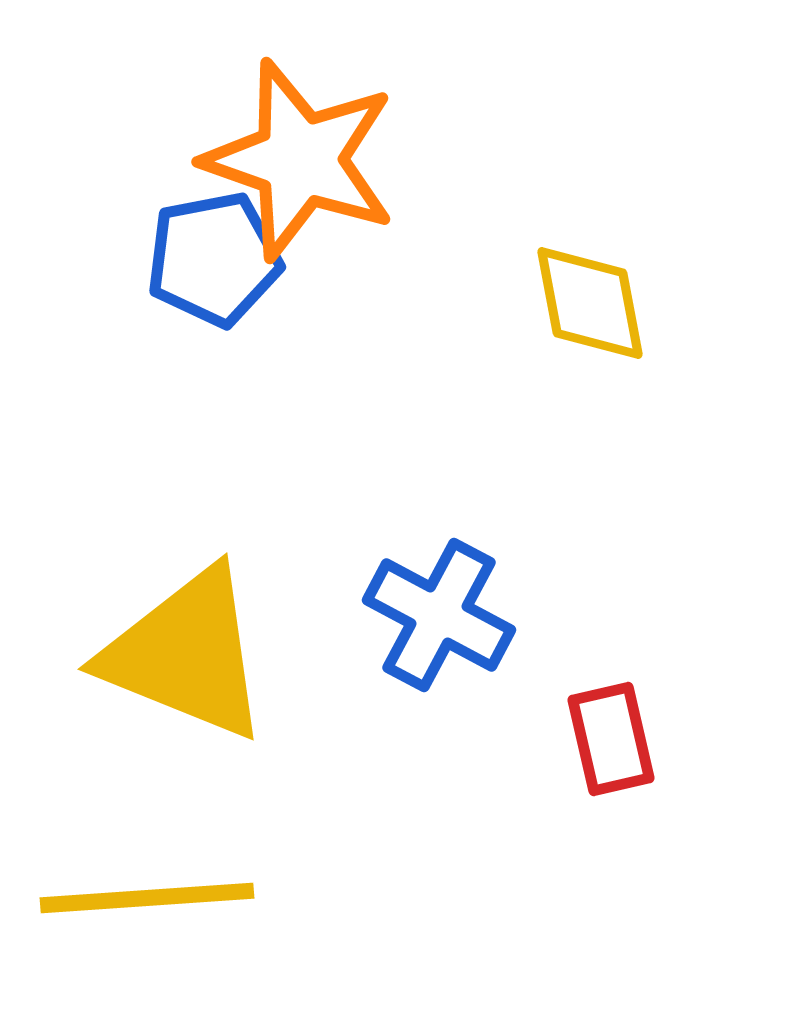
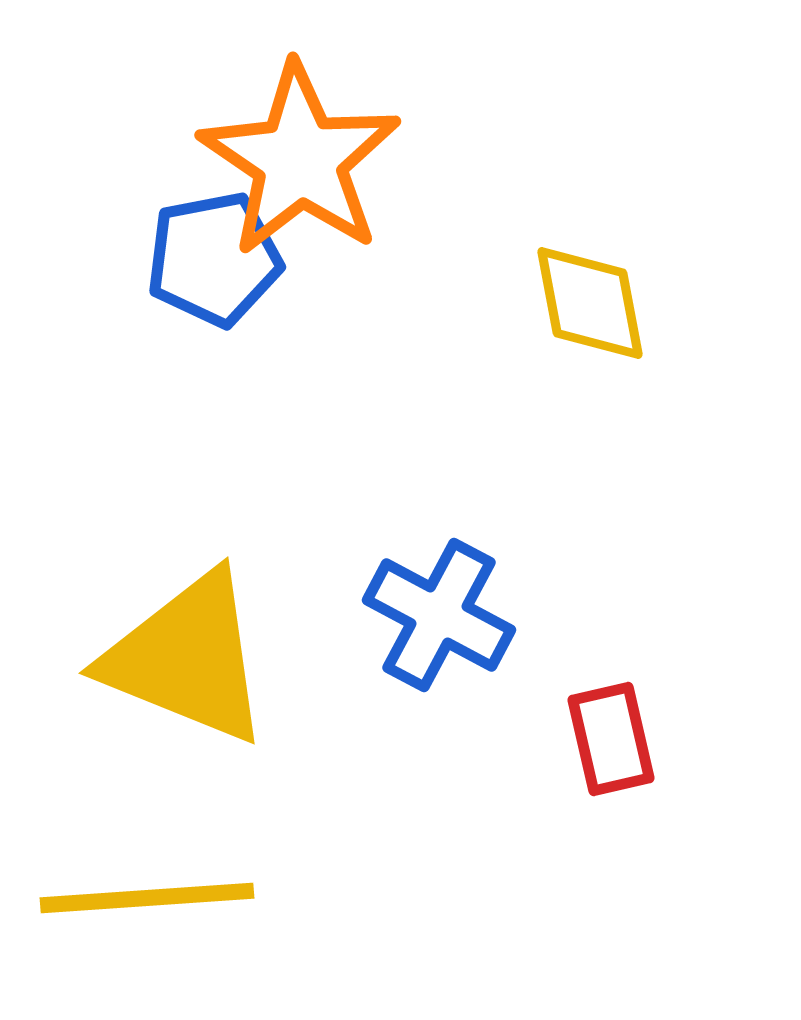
orange star: rotated 15 degrees clockwise
yellow triangle: moved 1 px right, 4 px down
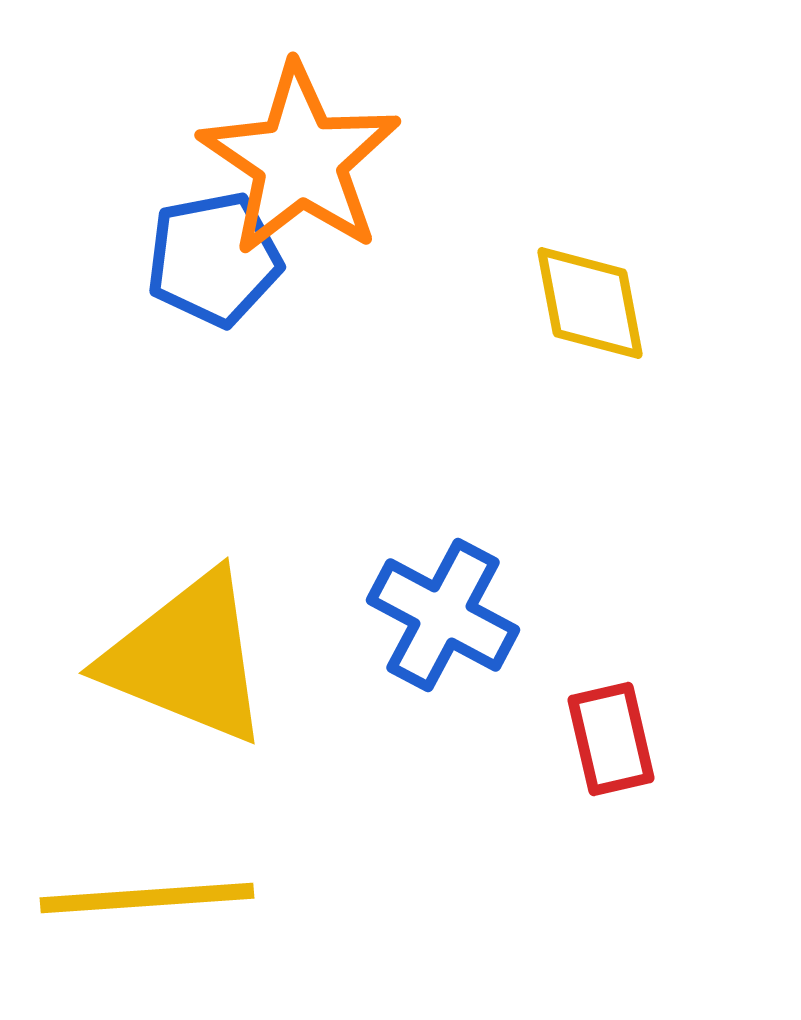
blue cross: moved 4 px right
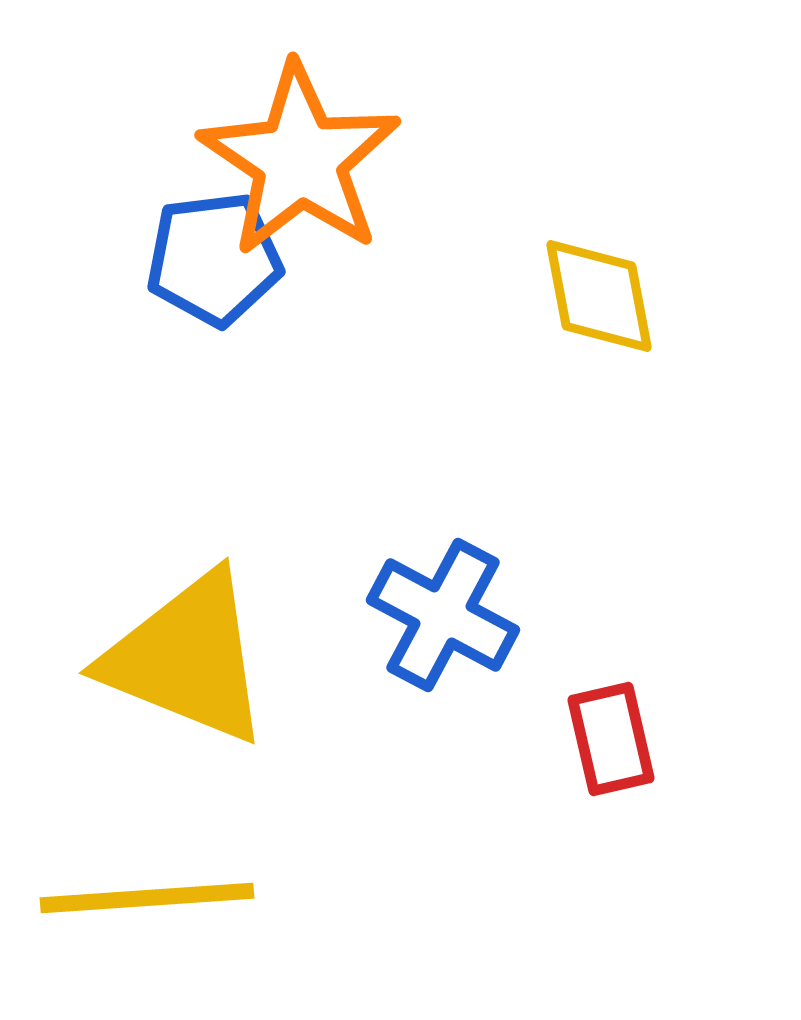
blue pentagon: rotated 4 degrees clockwise
yellow diamond: moved 9 px right, 7 px up
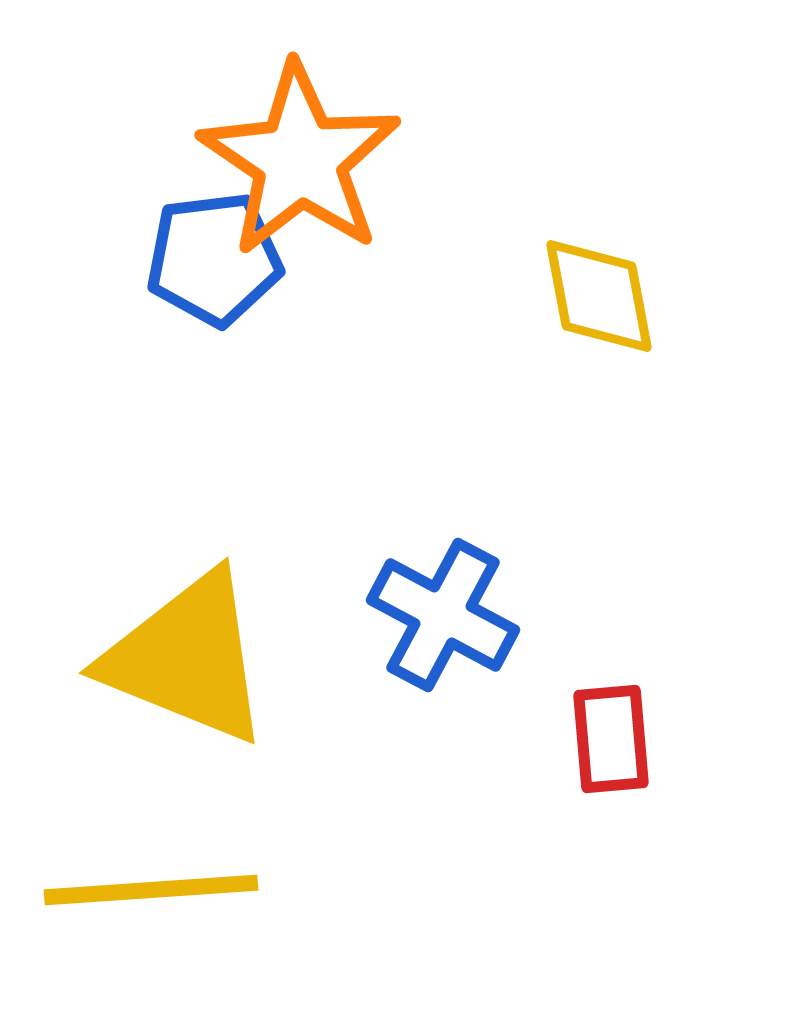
red rectangle: rotated 8 degrees clockwise
yellow line: moved 4 px right, 8 px up
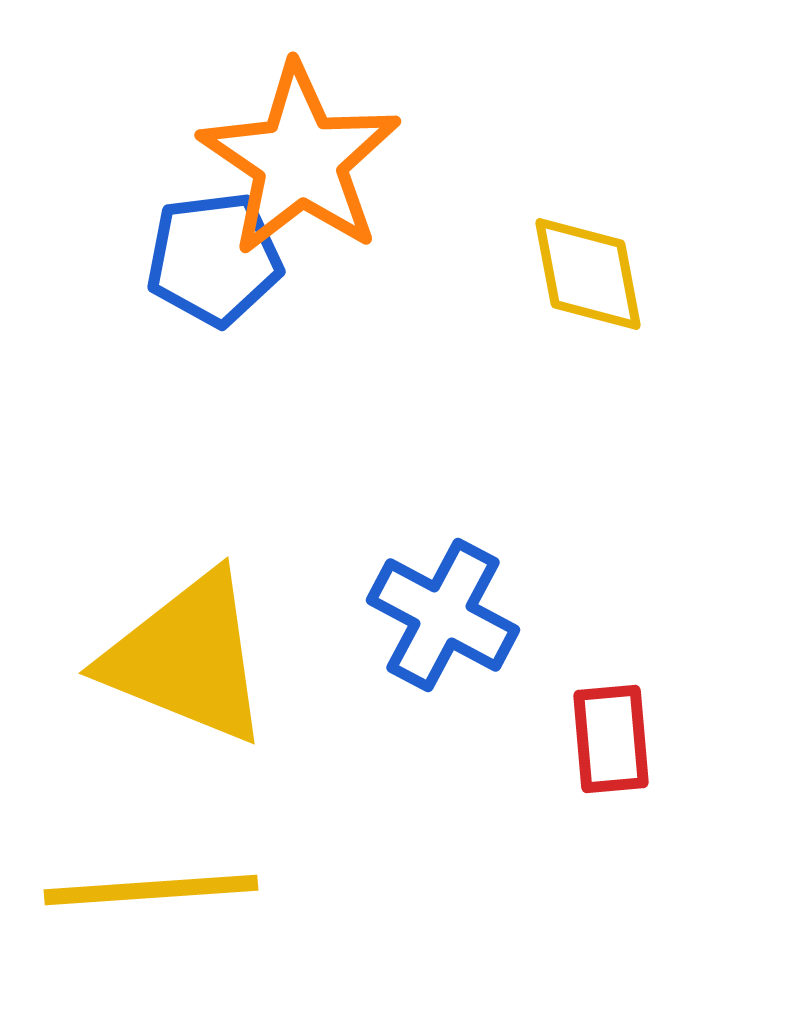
yellow diamond: moved 11 px left, 22 px up
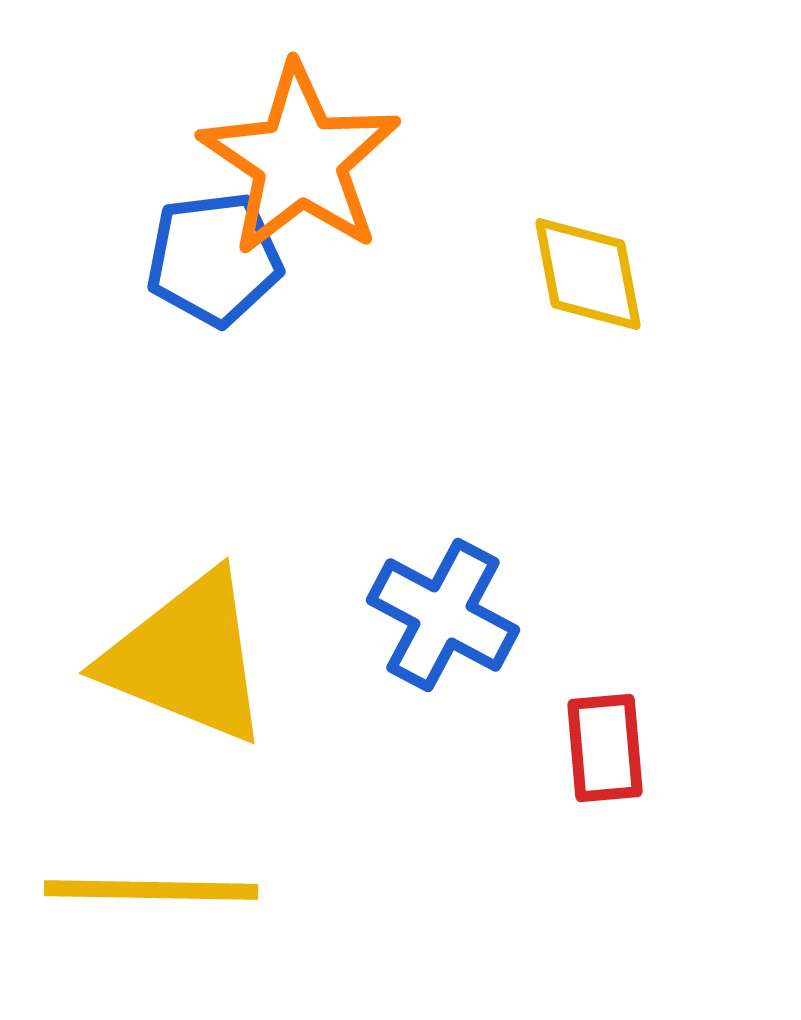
red rectangle: moved 6 px left, 9 px down
yellow line: rotated 5 degrees clockwise
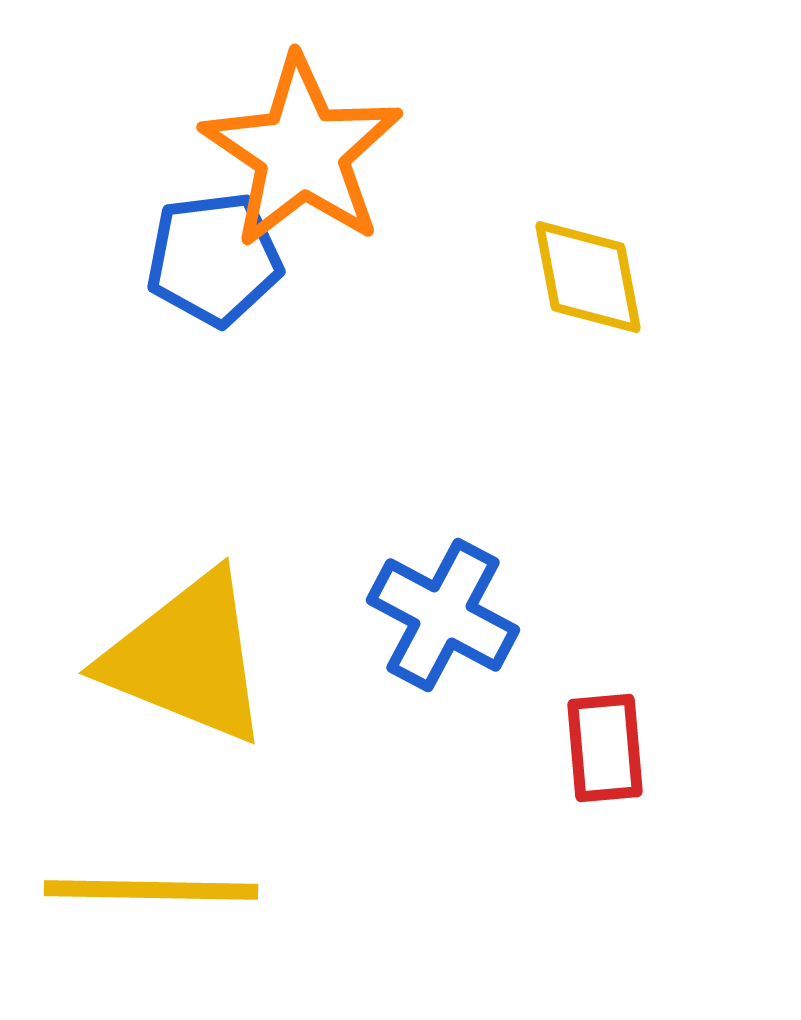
orange star: moved 2 px right, 8 px up
yellow diamond: moved 3 px down
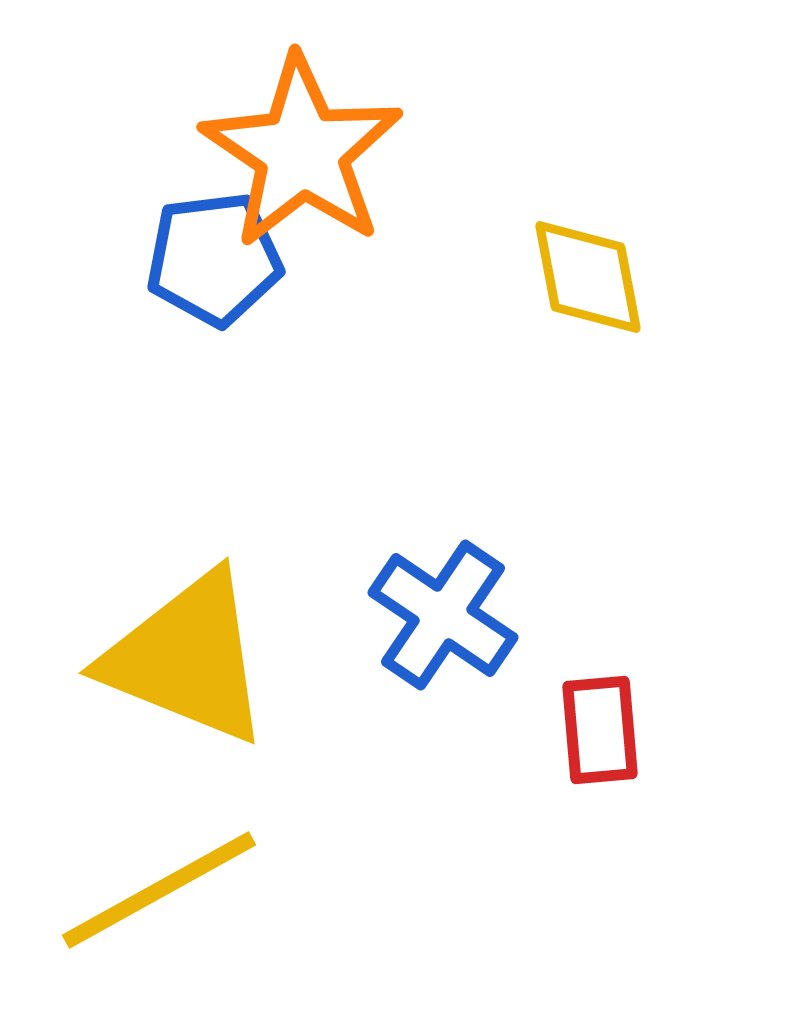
blue cross: rotated 6 degrees clockwise
red rectangle: moved 5 px left, 18 px up
yellow line: moved 8 px right; rotated 30 degrees counterclockwise
